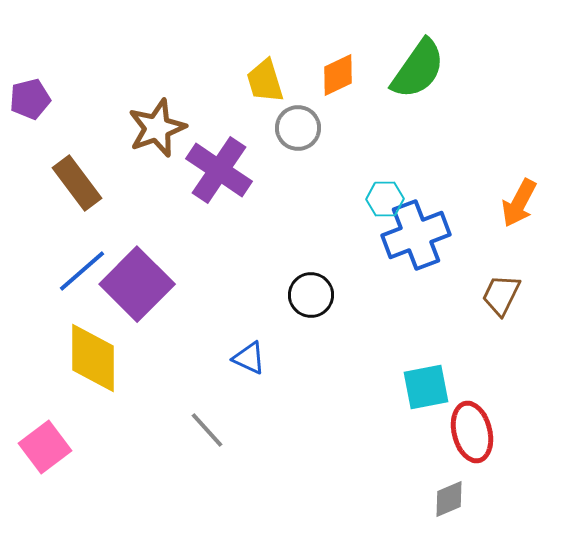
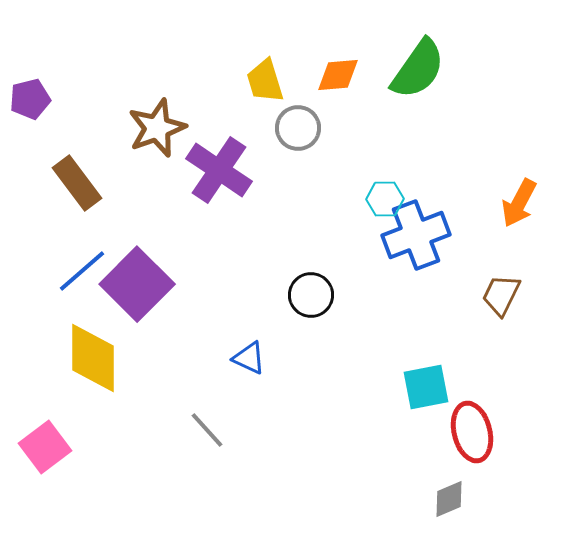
orange diamond: rotated 21 degrees clockwise
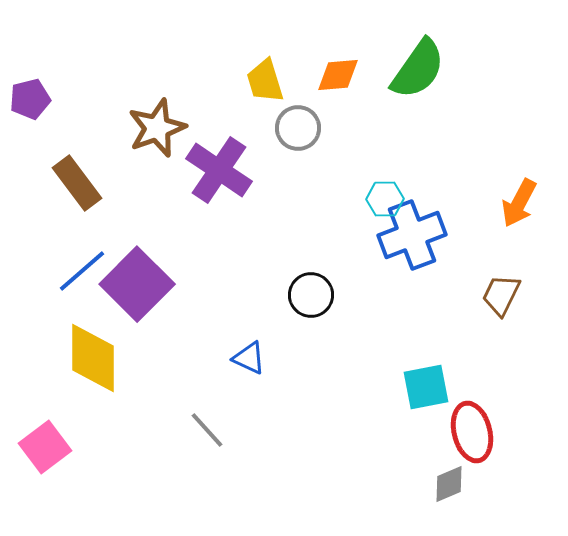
blue cross: moved 4 px left
gray diamond: moved 15 px up
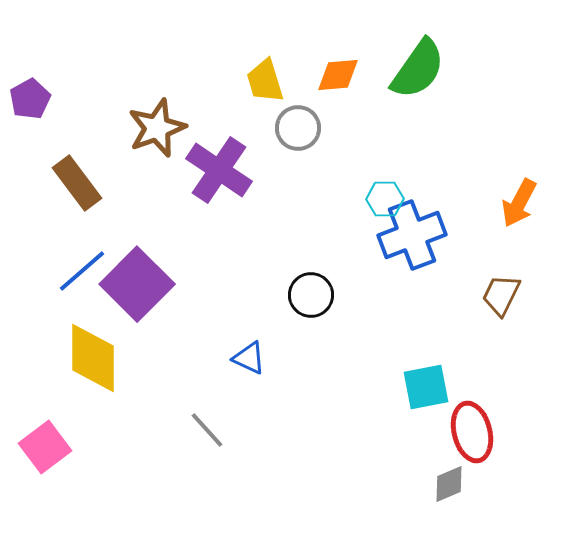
purple pentagon: rotated 15 degrees counterclockwise
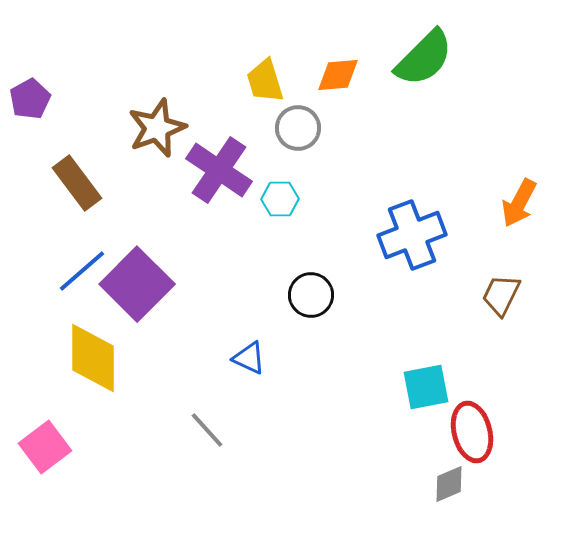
green semicircle: moved 6 px right, 11 px up; rotated 10 degrees clockwise
cyan hexagon: moved 105 px left
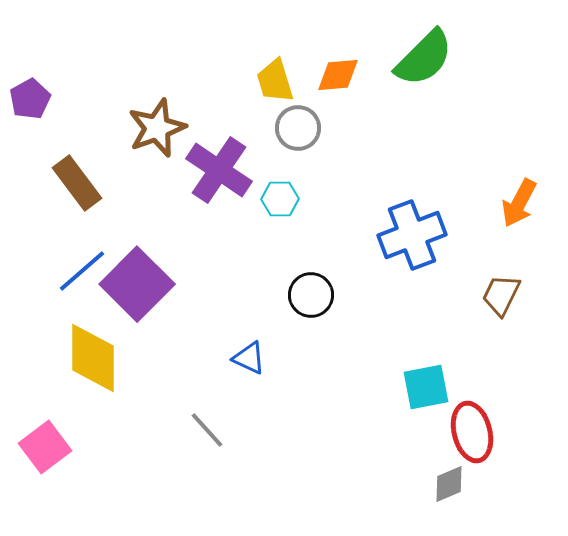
yellow trapezoid: moved 10 px right
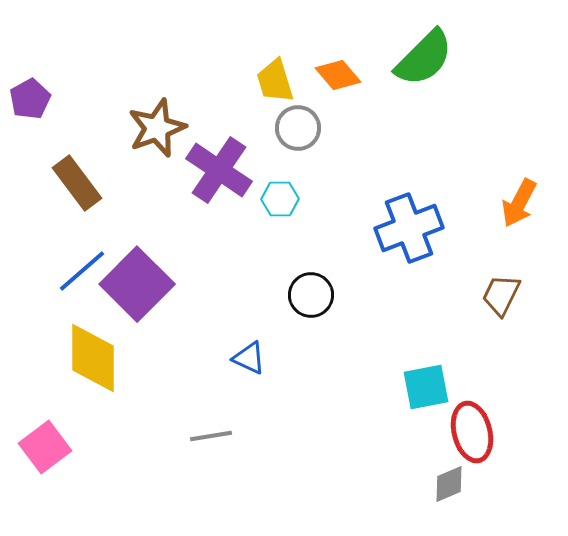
orange diamond: rotated 54 degrees clockwise
blue cross: moved 3 px left, 7 px up
gray line: moved 4 px right, 6 px down; rotated 57 degrees counterclockwise
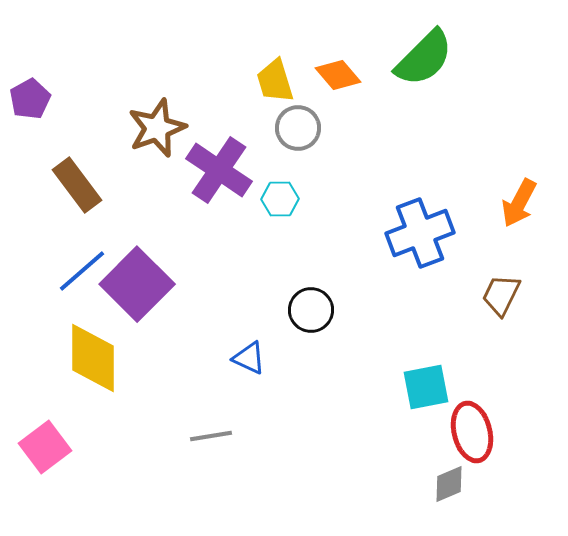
brown rectangle: moved 2 px down
blue cross: moved 11 px right, 5 px down
black circle: moved 15 px down
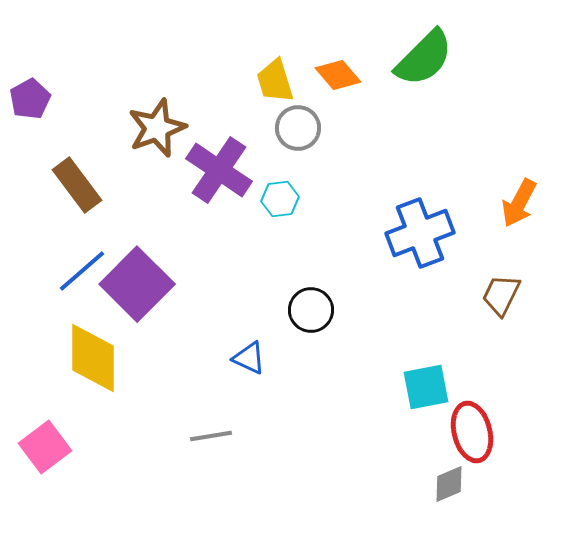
cyan hexagon: rotated 6 degrees counterclockwise
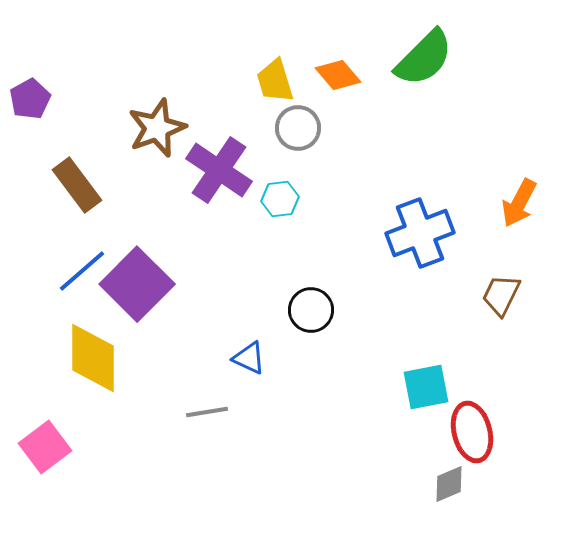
gray line: moved 4 px left, 24 px up
